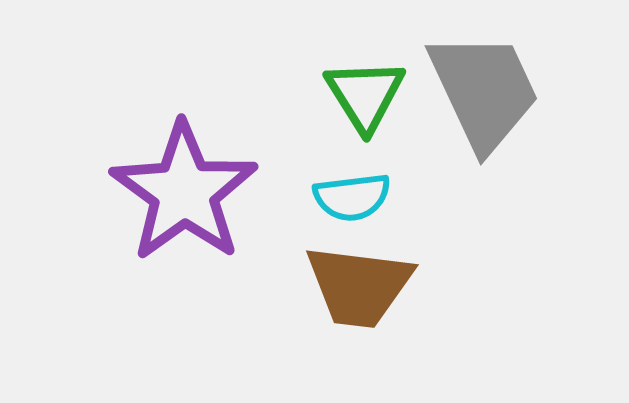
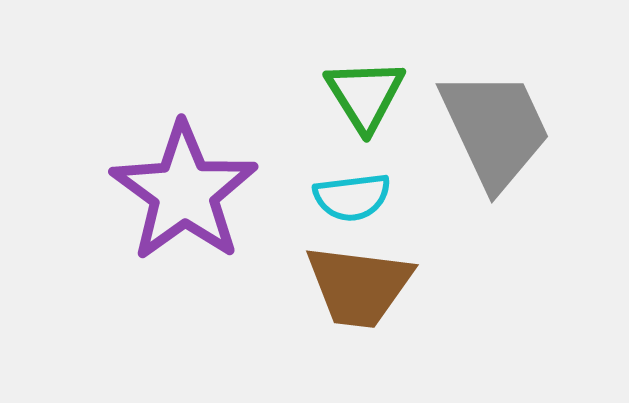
gray trapezoid: moved 11 px right, 38 px down
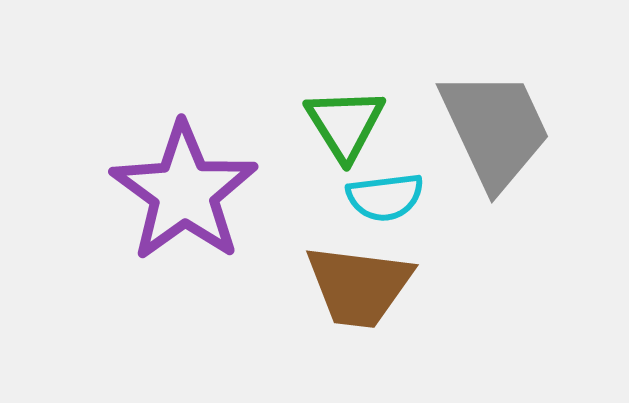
green triangle: moved 20 px left, 29 px down
cyan semicircle: moved 33 px right
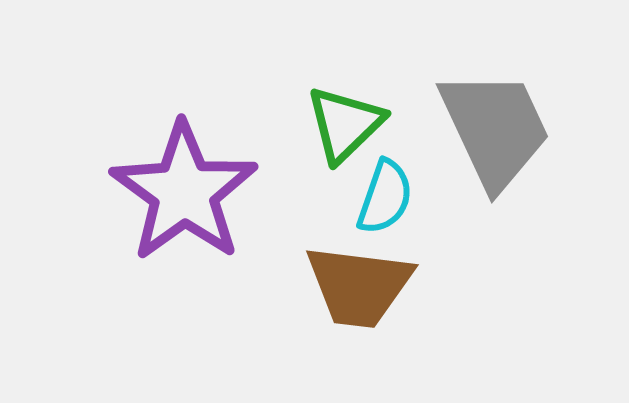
green triangle: rotated 18 degrees clockwise
cyan semicircle: rotated 64 degrees counterclockwise
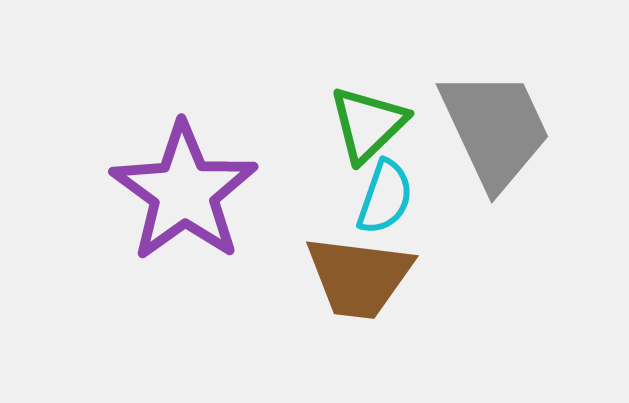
green triangle: moved 23 px right
brown trapezoid: moved 9 px up
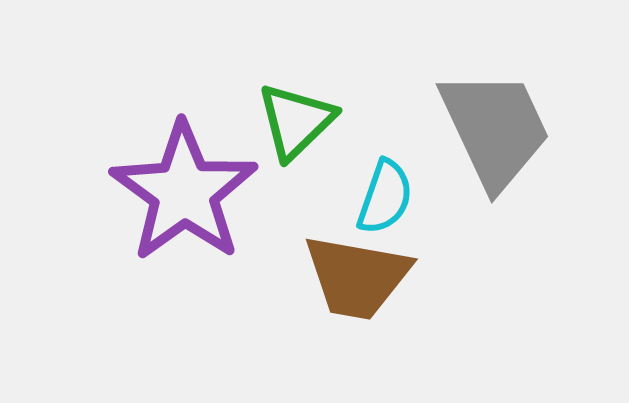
green triangle: moved 72 px left, 3 px up
brown trapezoid: moved 2 px left; rotated 3 degrees clockwise
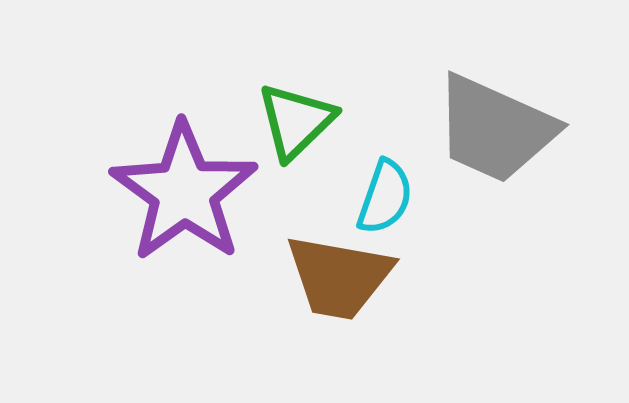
gray trapezoid: rotated 139 degrees clockwise
brown trapezoid: moved 18 px left
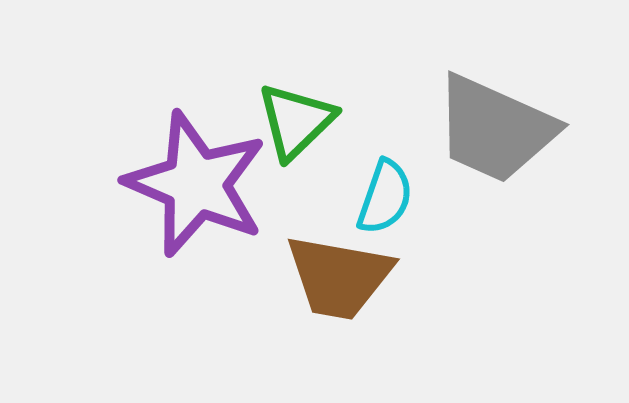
purple star: moved 12 px right, 8 px up; rotated 13 degrees counterclockwise
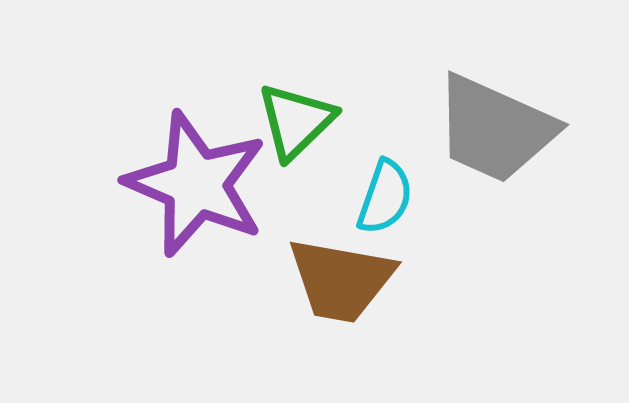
brown trapezoid: moved 2 px right, 3 px down
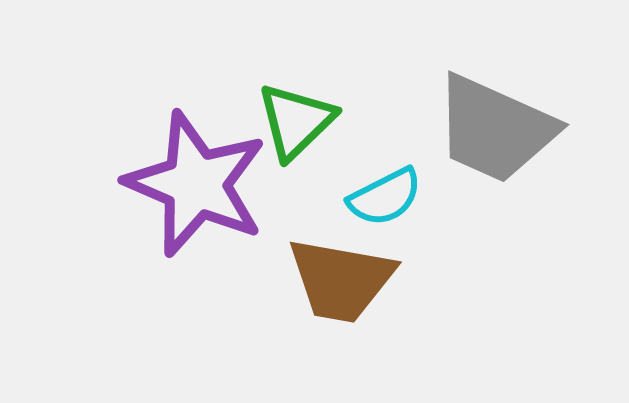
cyan semicircle: rotated 44 degrees clockwise
